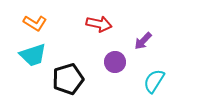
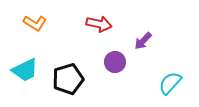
cyan trapezoid: moved 8 px left, 15 px down; rotated 8 degrees counterclockwise
cyan semicircle: moved 16 px right, 2 px down; rotated 10 degrees clockwise
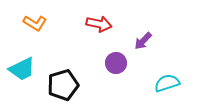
purple circle: moved 1 px right, 1 px down
cyan trapezoid: moved 3 px left, 1 px up
black pentagon: moved 5 px left, 6 px down
cyan semicircle: moved 3 px left; rotated 30 degrees clockwise
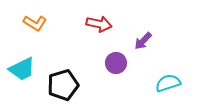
cyan semicircle: moved 1 px right
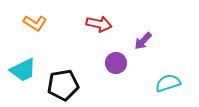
cyan trapezoid: moved 1 px right, 1 px down
black pentagon: rotated 8 degrees clockwise
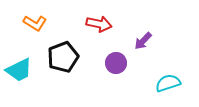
cyan trapezoid: moved 4 px left
black pentagon: moved 28 px up; rotated 12 degrees counterclockwise
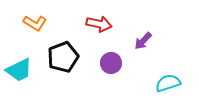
purple circle: moved 5 px left
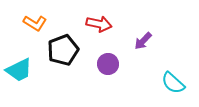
black pentagon: moved 7 px up
purple circle: moved 3 px left, 1 px down
cyan semicircle: moved 5 px right; rotated 120 degrees counterclockwise
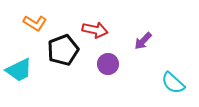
red arrow: moved 4 px left, 6 px down
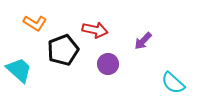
cyan trapezoid: rotated 112 degrees counterclockwise
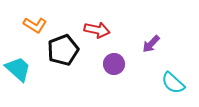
orange L-shape: moved 2 px down
red arrow: moved 2 px right
purple arrow: moved 8 px right, 3 px down
purple circle: moved 6 px right
cyan trapezoid: moved 1 px left, 1 px up
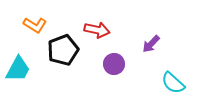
cyan trapezoid: rotated 76 degrees clockwise
